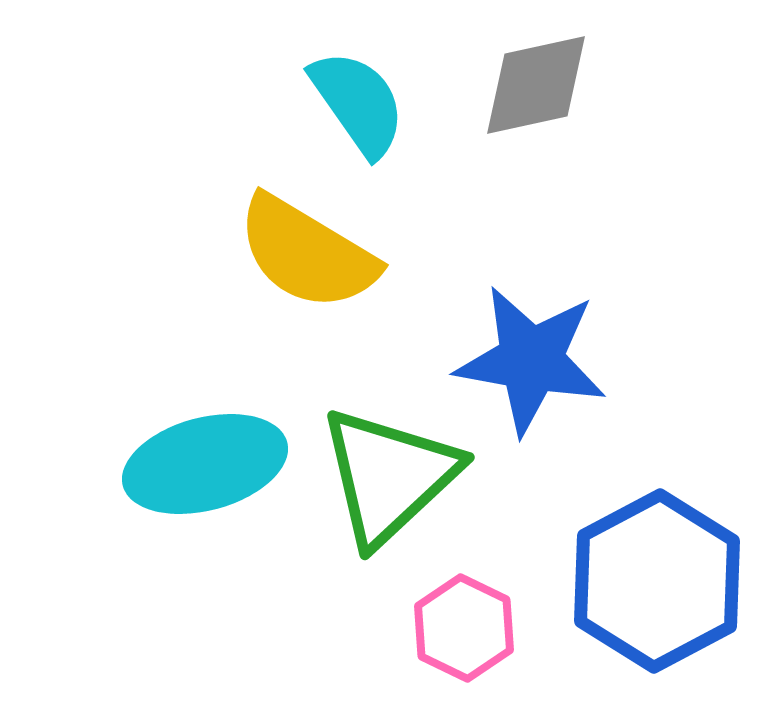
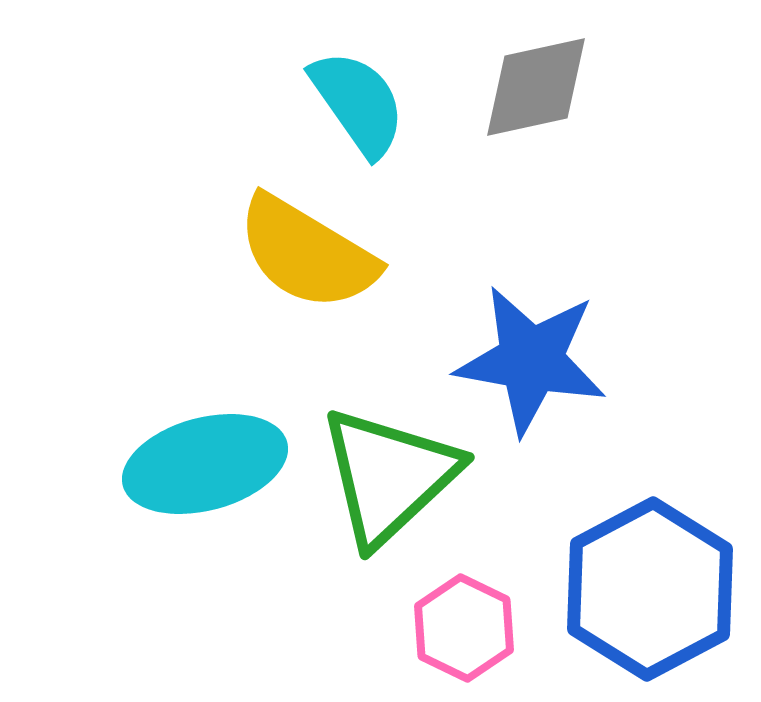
gray diamond: moved 2 px down
blue hexagon: moved 7 px left, 8 px down
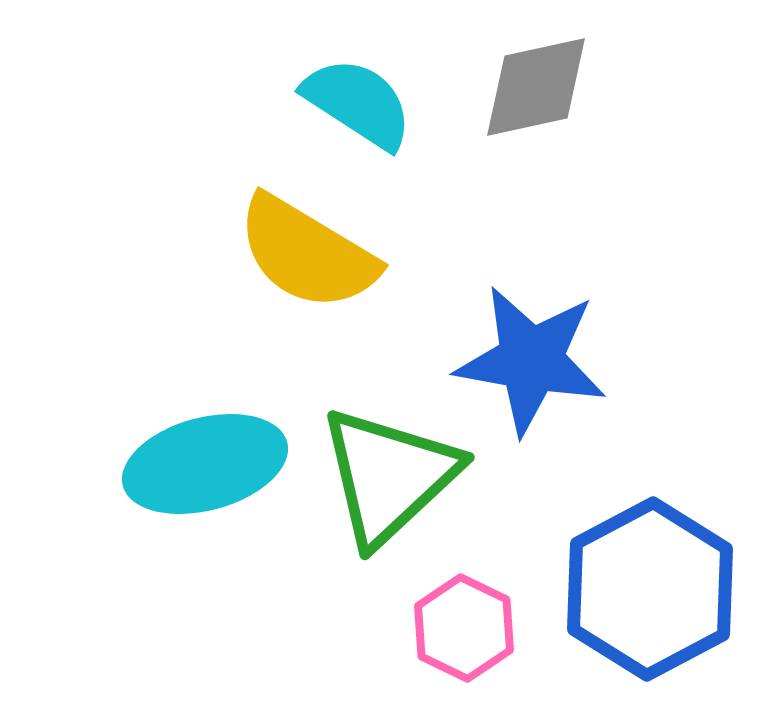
cyan semicircle: rotated 22 degrees counterclockwise
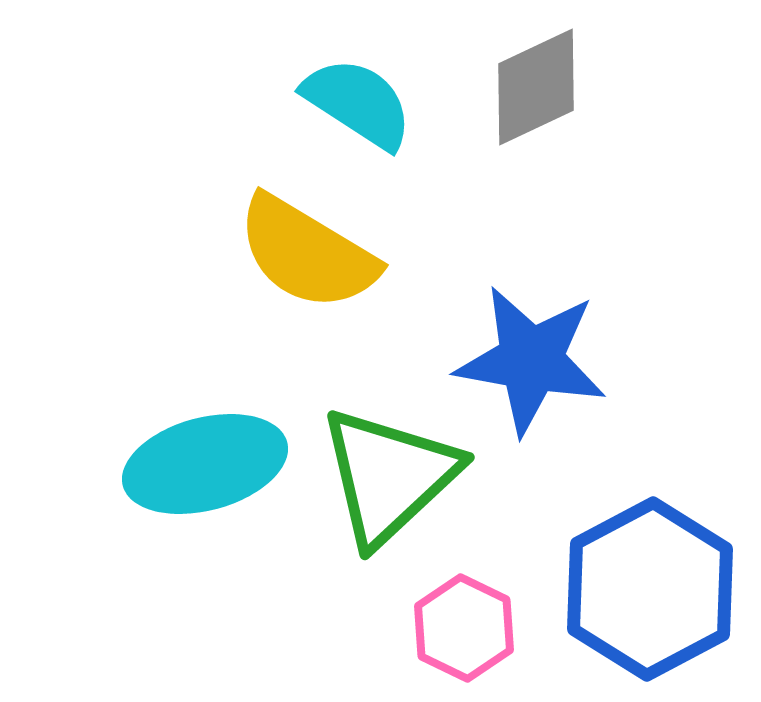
gray diamond: rotated 13 degrees counterclockwise
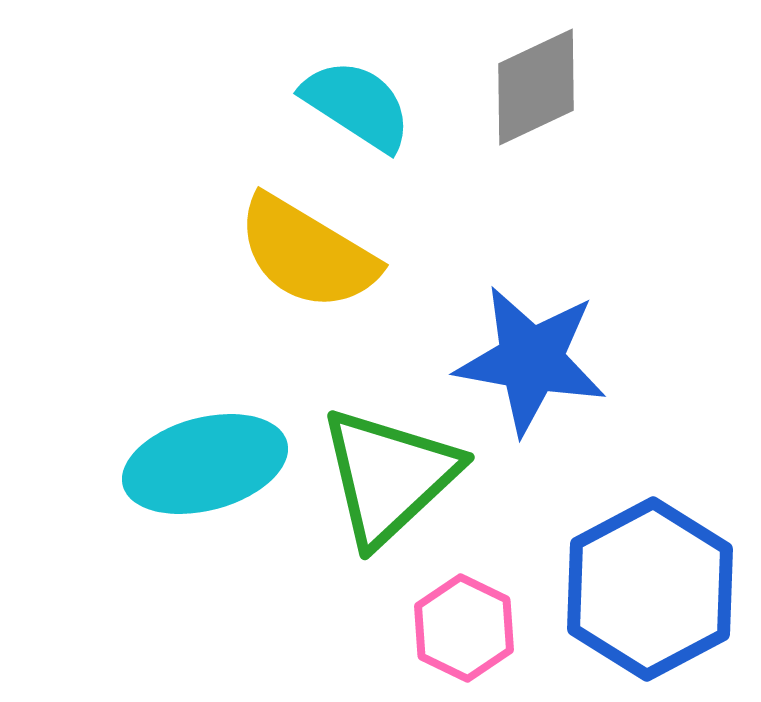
cyan semicircle: moved 1 px left, 2 px down
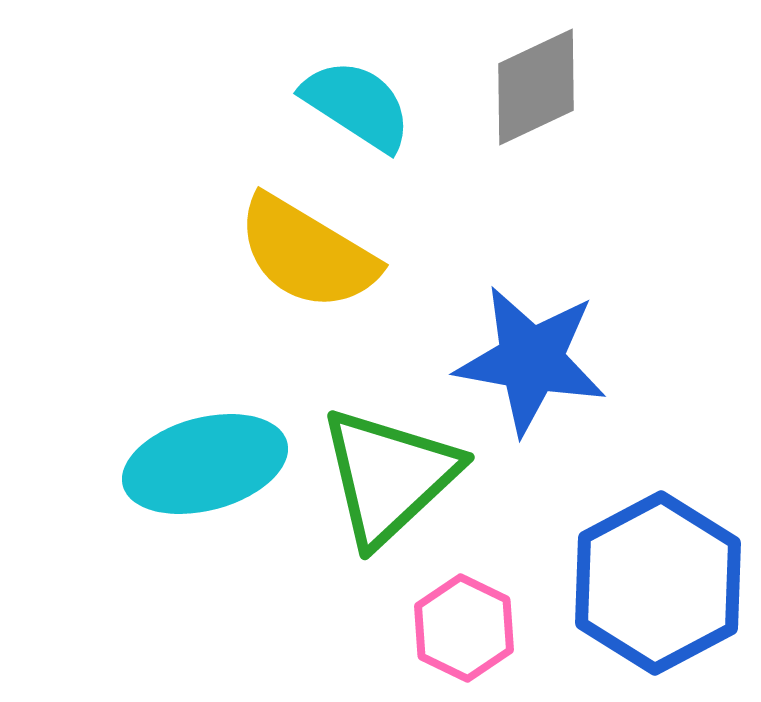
blue hexagon: moved 8 px right, 6 px up
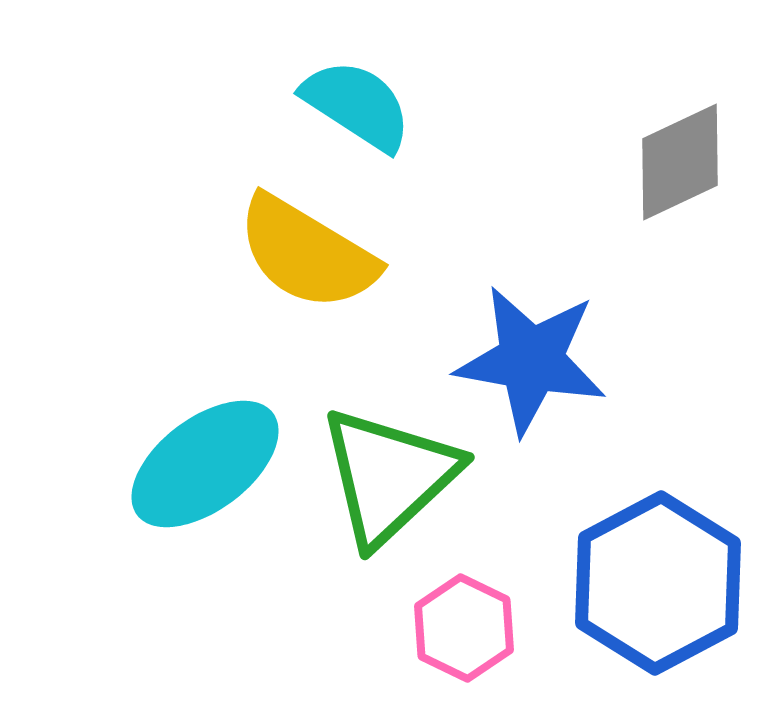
gray diamond: moved 144 px right, 75 px down
cyan ellipse: rotated 22 degrees counterclockwise
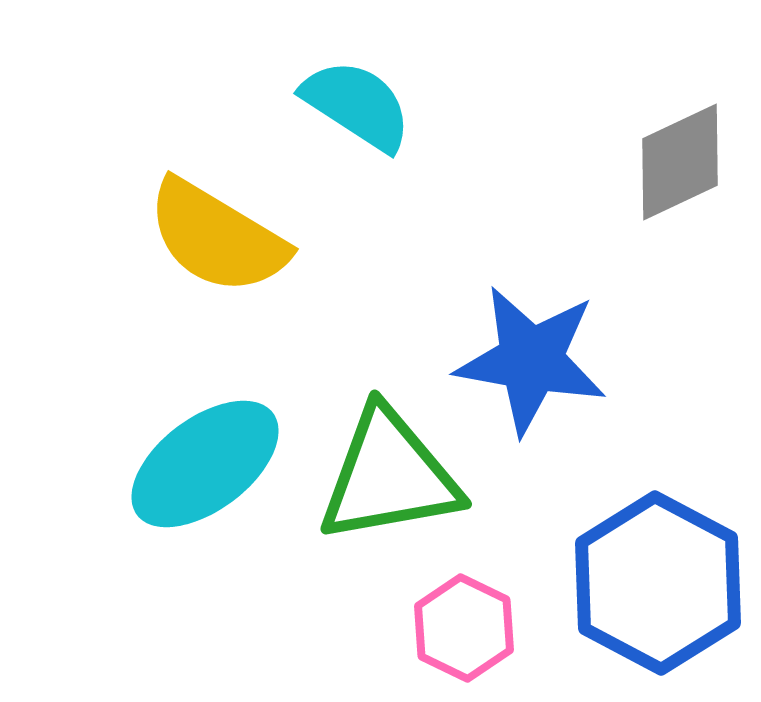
yellow semicircle: moved 90 px left, 16 px up
green triangle: rotated 33 degrees clockwise
blue hexagon: rotated 4 degrees counterclockwise
